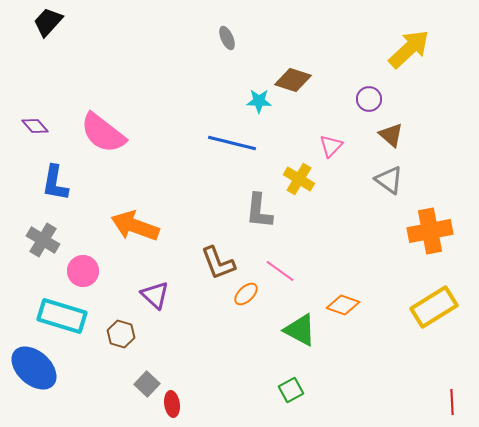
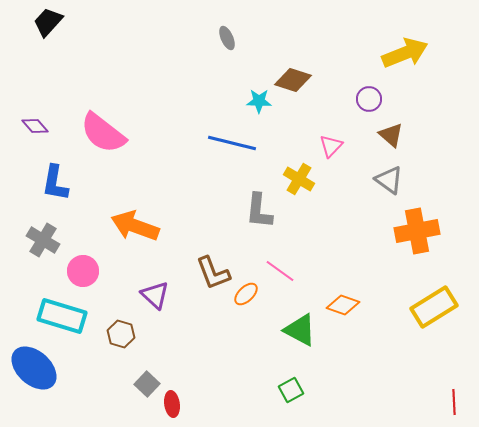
yellow arrow: moved 4 px left, 4 px down; rotated 21 degrees clockwise
orange cross: moved 13 px left
brown L-shape: moved 5 px left, 10 px down
red line: moved 2 px right
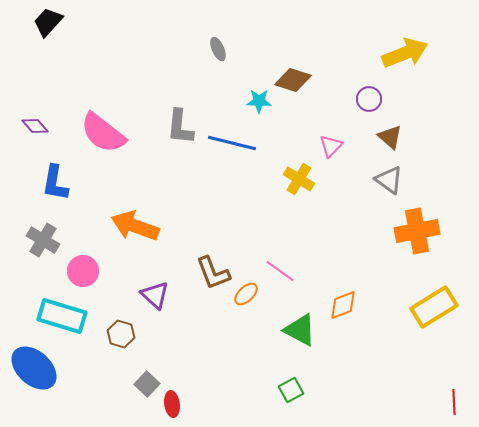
gray ellipse: moved 9 px left, 11 px down
brown triangle: moved 1 px left, 2 px down
gray L-shape: moved 79 px left, 84 px up
orange diamond: rotated 40 degrees counterclockwise
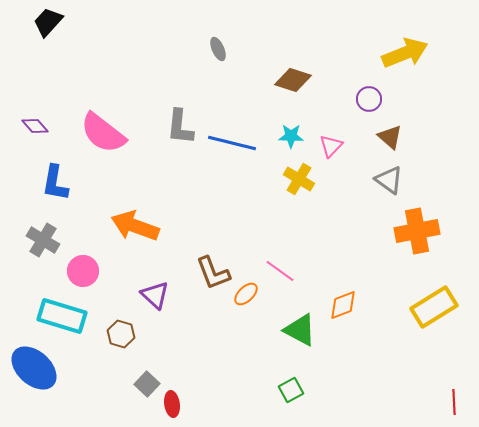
cyan star: moved 32 px right, 35 px down
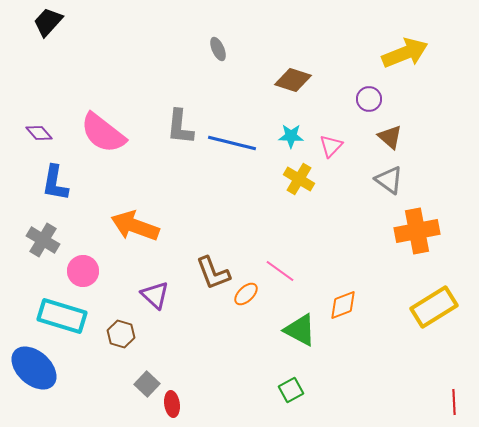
purple diamond: moved 4 px right, 7 px down
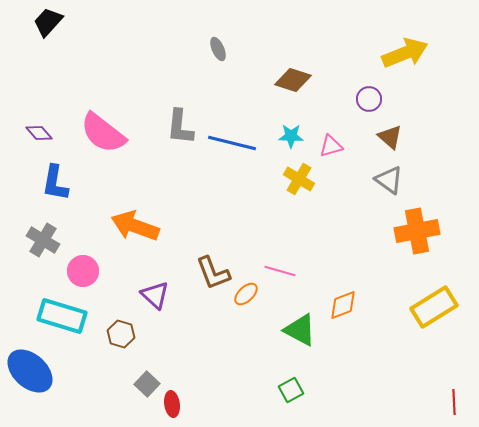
pink triangle: rotated 30 degrees clockwise
pink line: rotated 20 degrees counterclockwise
blue ellipse: moved 4 px left, 3 px down
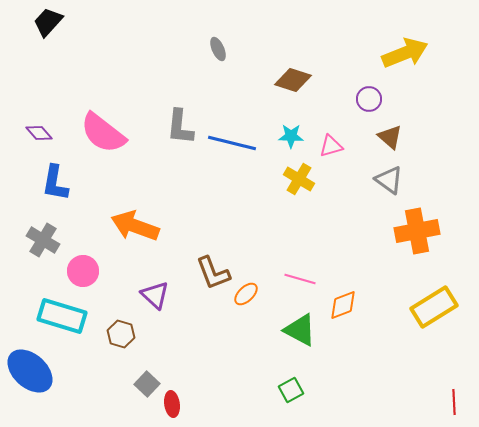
pink line: moved 20 px right, 8 px down
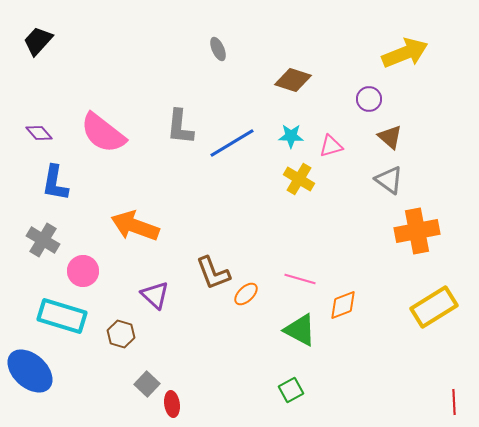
black trapezoid: moved 10 px left, 19 px down
blue line: rotated 45 degrees counterclockwise
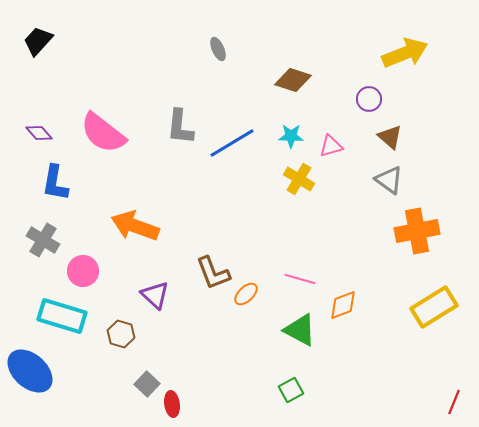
red line: rotated 25 degrees clockwise
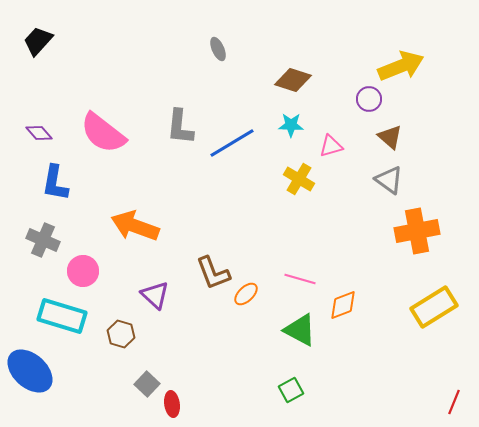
yellow arrow: moved 4 px left, 13 px down
cyan star: moved 11 px up
gray cross: rotated 8 degrees counterclockwise
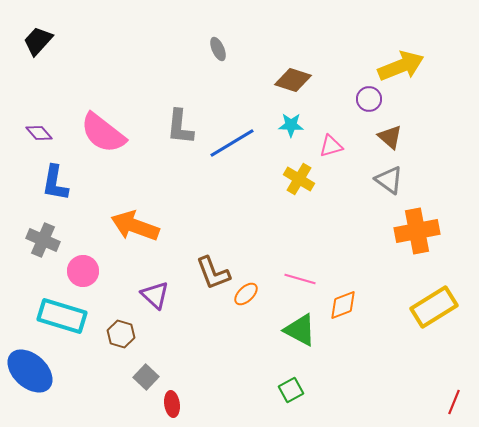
gray square: moved 1 px left, 7 px up
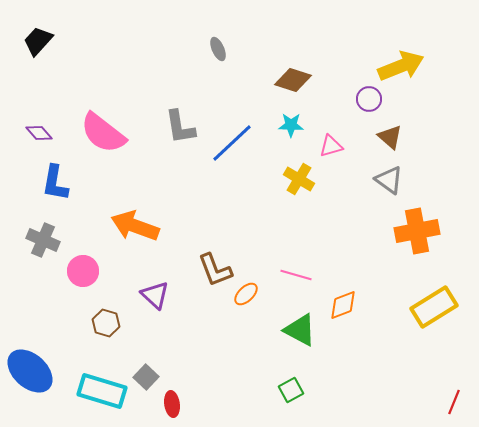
gray L-shape: rotated 15 degrees counterclockwise
blue line: rotated 12 degrees counterclockwise
brown L-shape: moved 2 px right, 3 px up
pink line: moved 4 px left, 4 px up
cyan rectangle: moved 40 px right, 75 px down
brown hexagon: moved 15 px left, 11 px up
